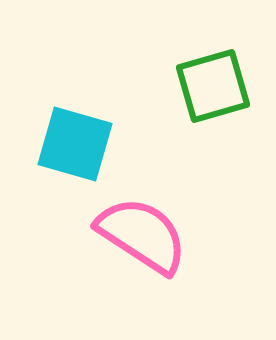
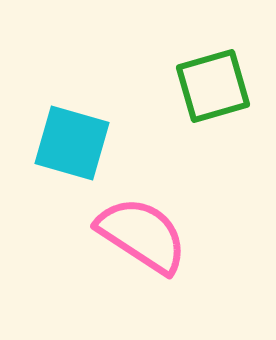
cyan square: moved 3 px left, 1 px up
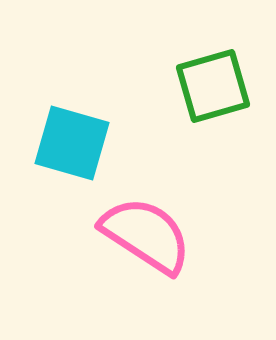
pink semicircle: moved 4 px right
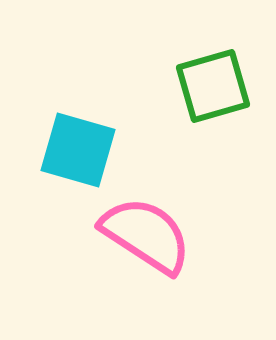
cyan square: moved 6 px right, 7 px down
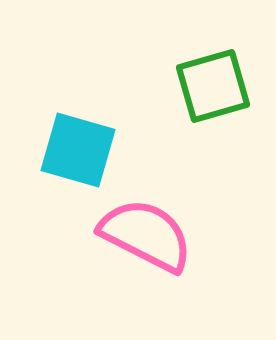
pink semicircle: rotated 6 degrees counterclockwise
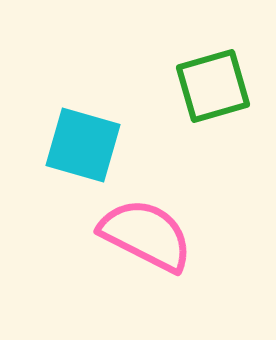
cyan square: moved 5 px right, 5 px up
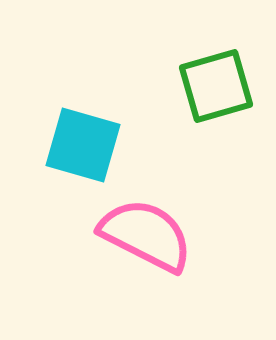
green square: moved 3 px right
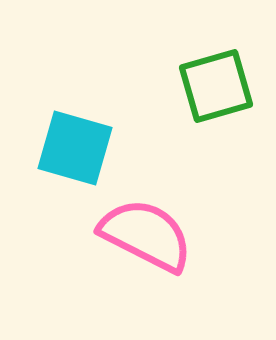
cyan square: moved 8 px left, 3 px down
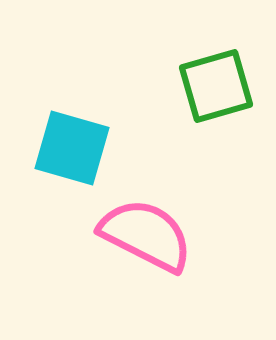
cyan square: moved 3 px left
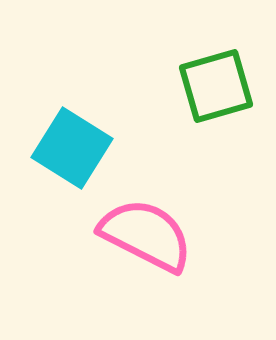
cyan square: rotated 16 degrees clockwise
